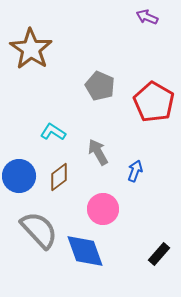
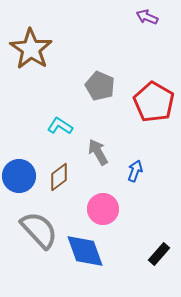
cyan L-shape: moved 7 px right, 6 px up
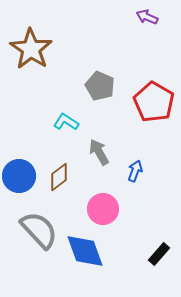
cyan L-shape: moved 6 px right, 4 px up
gray arrow: moved 1 px right
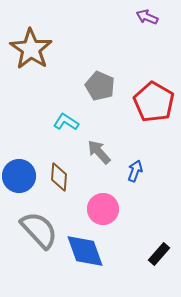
gray arrow: rotated 12 degrees counterclockwise
brown diamond: rotated 48 degrees counterclockwise
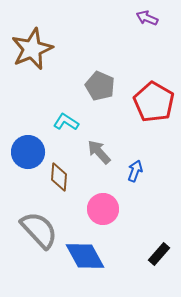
purple arrow: moved 1 px down
brown star: moved 1 px right; rotated 15 degrees clockwise
blue circle: moved 9 px right, 24 px up
blue diamond: moved 5 px down; rotated 9 degrees counterclockwise
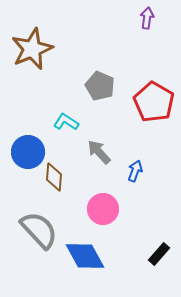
purple arrow: rotated 75 degrees clockwise
brown diamond: moved 5 px left
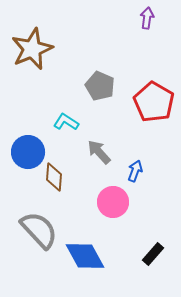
pink circle: moved 10 px right, 7 px up
black rectangle: moved 6 px left
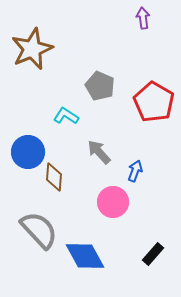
purple arrow: moved 4 px left; rotated 15 degrees counterclockwise
cyan L-shape: moved 6 px up
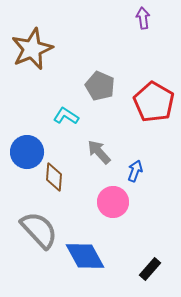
blue circle: moved 1 px left
black rectangle: moved 3 px left, 15 px down
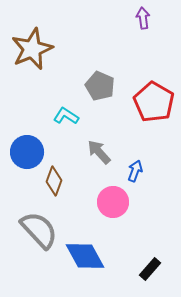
brown diamond: moved 4 px down; rotated 16 degrees clockwise
